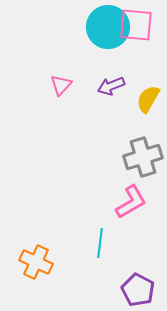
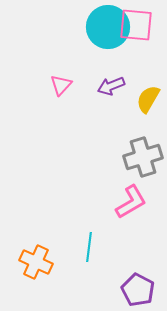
cyan line: moved 11 px left, 4 px down
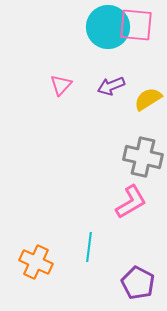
yellow semicircle: rotated 28 degrees clockwise
gray cross: rotated 30 degrees clockwise
purple pentagon: moved 7 px up
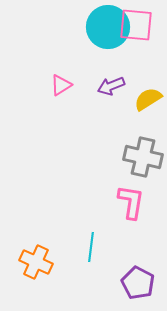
pink triangle: rotated 15 degrees clockwise
pink L-shape: rotated 51 degrees counterclockwise
cyan line: moved 2 px right
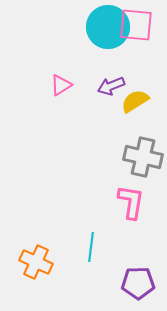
yellow semicircle: moved 13 px left, 2 px down
purple pentagon: rotated 28 degrees counterclockwise
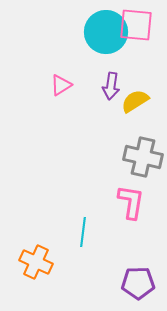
cyan circle: moved 2 px left, 5 px down
purple arrow: rotated 60 degrees counterclockwise
cyan line: moved 8 px left, 15 px up
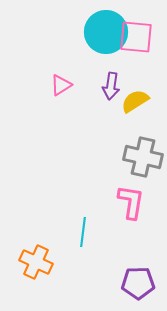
pink square: moved 12 px down
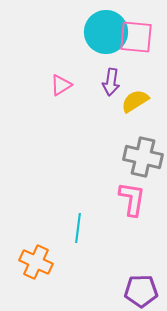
purple arrow: moved 4 px up
pink L-shape: moved 1 px right, 3 px up
cyan line: moved 5 px left, 4 px up
purple pentagon: moved 3 px right, 8 px down
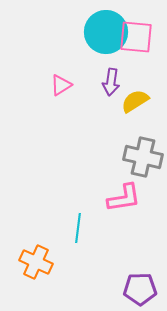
pink L-shape: moved 8 px left, 1 px up; rotated 72 degrees clockwise
purple pentagon: moved 1 px left, 2 px up
